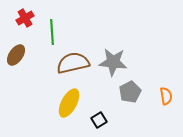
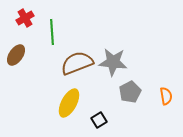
brown semicircle: moved 4 px right; rotated 8 degrees counterclockwise
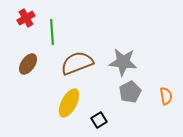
red cross: moved 1 px right
brown ellipse: moved 12 px right, 9 px down
gray star: moved 10 px right
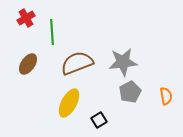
gray star: rotated 12 degrees counterclockwise
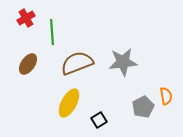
gray pentagon: moved 13 px right, 15 px down
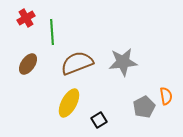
gray pentagon: moved 1 px right
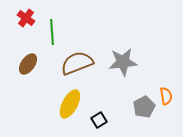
red cross: rotated 24 degrees counterclockwise
yellow ellipse: moved 1 px right, 1 px down
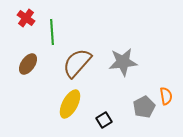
brown semicircle: rotated 28 degrees counterclockwise
black square: moved 5 px right
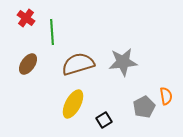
brown semicircle: moved 1 px right, 1 px down; rotated 32 degrees clockwise
yellow ellipse: moved 3 px right
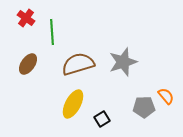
gray star: rotated 12 degrees counterclockwise
orange semicircle: rotated 30 degrees counterclockwise
gray pentagon: rotated 25 degrees clockwise
black square: moved 2 px left, 1 px up
